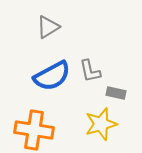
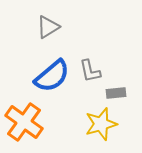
blue semicircle: rotated 12 degrees counterclockwise
gray rectangle: rotated 18 degrees counterclockwise
orange cross: moved 10 px left, 8 px up; rotated 27 degrees clockwise
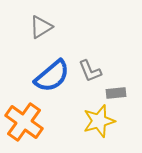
gray triangle: moved 7 px left
gray L-shape: rotated 10 degrees counterclockwise
yellow star: moved 2 px left, 3 px up
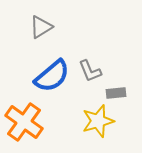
yellow star: moved 1 px left
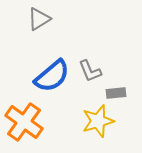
gray triangle: moved 2 px left, 8 px up
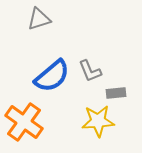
gray triangle: rotated 15 degrees clockwise
yellow star: rotated 12 degrees clockwise
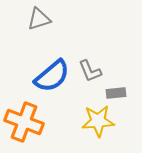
orange cross: rotated 15 degrees counterclockwise
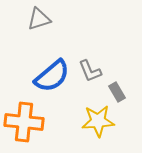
gray rectangle: moved 1 px right, 1 px up; rotated 66 degrees clockwise
orange cross: rotated 15 degrees counterclockwise
